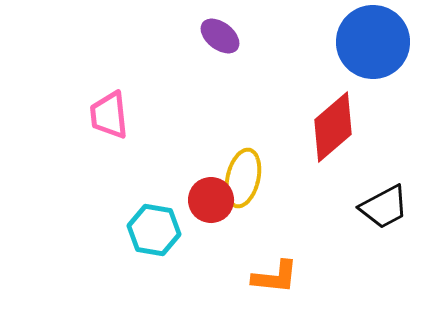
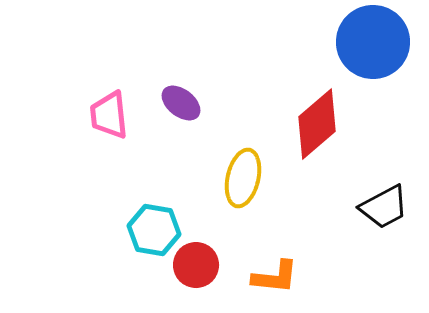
purple ellipse: moved 39 px left, 67 px down
red diamond: moved 16 px left, 3 px up
red circle: moved 15 px left, 65 px down
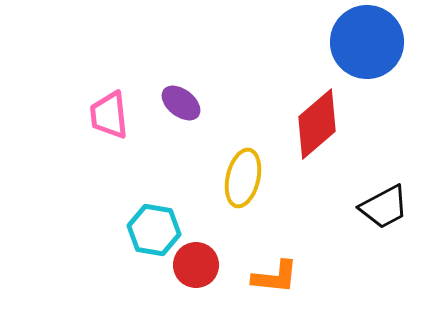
blue circle: moved 6 px left
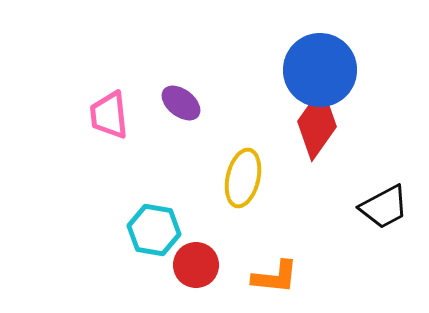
blue circle: moved 47 px left, 28 px down
red diamond: rotated 14 degrees counterclockwise
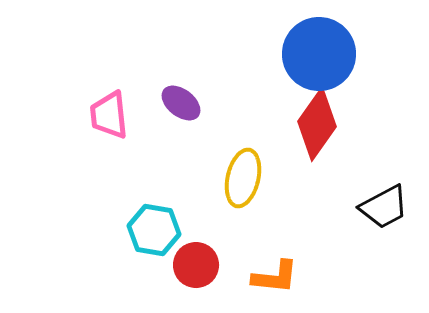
blue circle: moved 1 px left, 16 px up
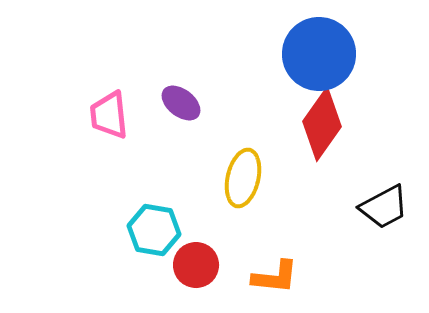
red diamond: moved 5 px right
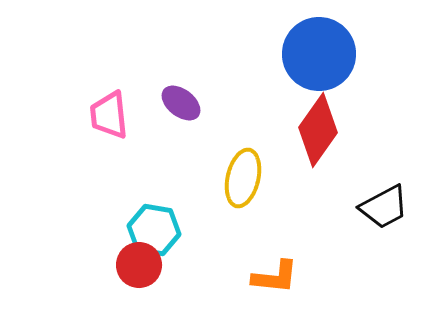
red diamond: moved 4 px left, 6 px down
red circle: moved 57 px left
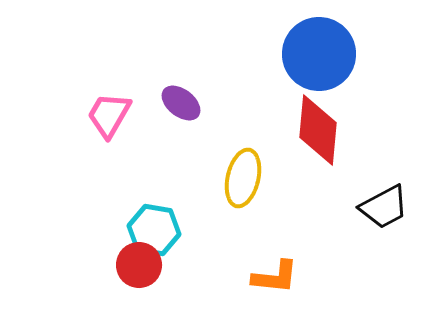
pink trapezoid: rotated 36 degrees clockwise
red diamond: rotated 30 degrees counterclockwise
